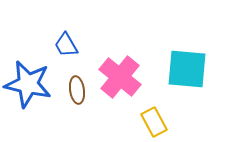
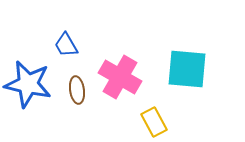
pink cross: rotated 9 degrees counterclockwise
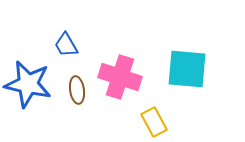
pink cross: rotated 12 degrees counterclockwise
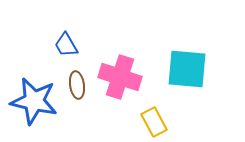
blue star: moved 6 px right, 17 px down
brown ellipse: moved 5 px up
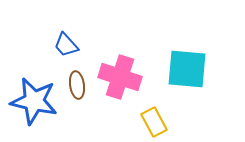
blue trapezoid: rotated 12 degrees counterclockwise
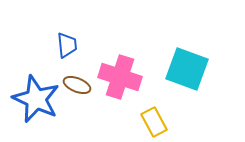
blue trapezoid: moved 1 px right; rotated 144 degrees counterclockwise
cyan square: rotated 15 degrees clockwise
brown ellipse: rotated 60 degrees counterclockwise
blue star: moved 2 px right, 2 px up; rotated 12 degrees clockwise
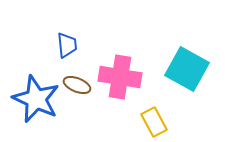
cyan square: rotated 9 degrees clockwise
pink cross: rotated 9 degrees counterclockwise
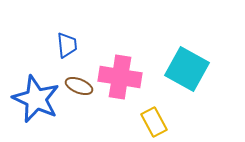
brown ellipse: moved 2 px right, 1 px down
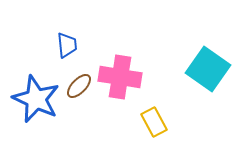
cyan square: moved 21 px right; rotated 6 degrees clockwise
brown ellipse: rotated 68 degrees counterclockwise
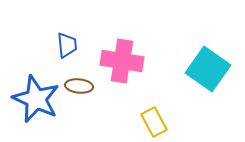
pink cross: moved 2 px right, 16 px up
brown ellipse: rotated 52 degrees clockwise
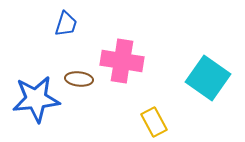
blue trapezoid: moved 1 px left, 21 px up; rotated 24 degrees clockwise
cyan square: moved 9 px down
brown ellipse: moved 7 px up
blue star: rotated 30 degrees counterclockwise
